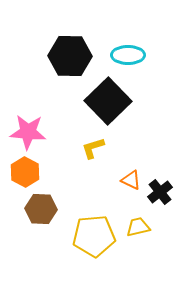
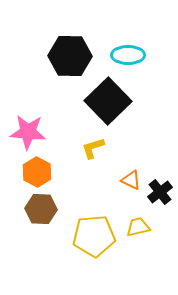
orange hexagon: moved 12 px right
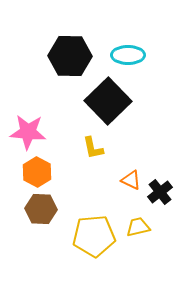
yellow L-shape: rotated 85 degrees counterclockwise
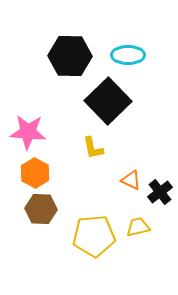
orange hexagon: moved 2 px left, 1 px down
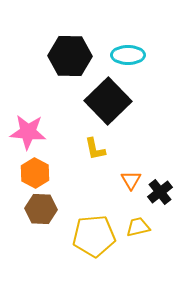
yellow L-shape: moved 2 px right, 1 px down
orange triangle: rotated 35 degrees clockwise
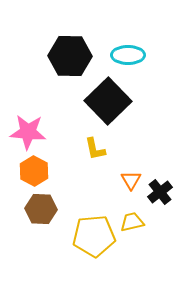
orange hexagon: moved 1 px left, 2 px up
yellow trapezoid: moved 6 px left, 5 px up
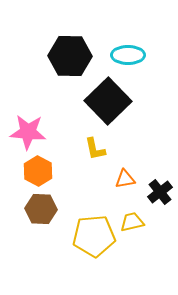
orange hexagon: moved 4 px right
orange triangle: moved 6 px left, 1 px up; rotated 50 degrees clockwise
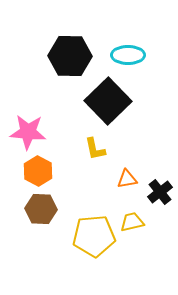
orange triangle: moved 2 px right
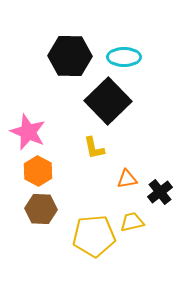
cyan ellipse: moved 4 px left, 2 px down
pink star: rotated 18 degrees clockwise
yellow L-shape: moved 1 px left, 1 px up
